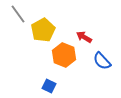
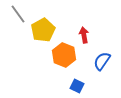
red arrow: moved 2 px up; rotated 49 degrees clockwise
blue semicircle: rotated 78 degrees clockwise
blue square: moved 28 px right
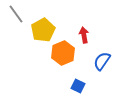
gray line: moved 2 px left
orange hexagon: moved 1 px left, 2 px up; rotated 15 degrees clockwise
blue square: moved 1 px right
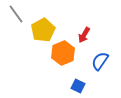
red arrow: rotated 140 degrees counterclockwise
blue semicircle: moved 2 px left
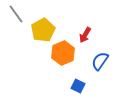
red arrow: moved 1 px right
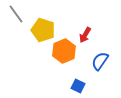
yellow pentagon: rotated 25 degrees counterclockwise
orange hexagon: moved 1 px right, 2 px up
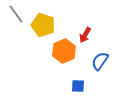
yellow pentagon: moved 5 px up
blue square: rotated 24 degrees counterclockwise
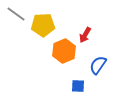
gray line: rotated 18 degrees counterclockwise
yellow pentagon: rotated 20 degrees counterclockwise
blue semicircle: moved 2 px left, 4 px down
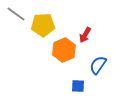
orange hexagon: moved 1 px up
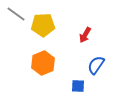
orange hexagon: moved 21 px left, 13 px down
blue semicircle: moved 2 px left
